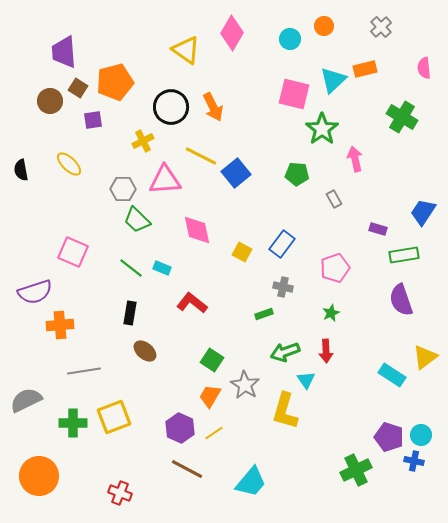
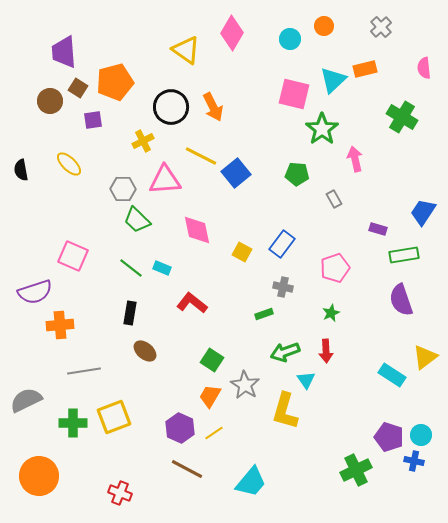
pink square at (73, 252): moved 4 px down
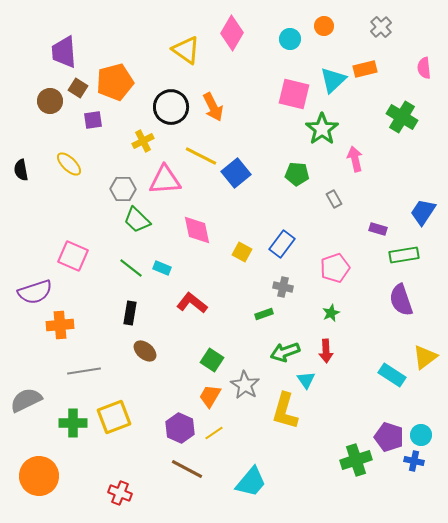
green cross at (356, 470): moved 10 px up; rotated 8 degrees clockwise
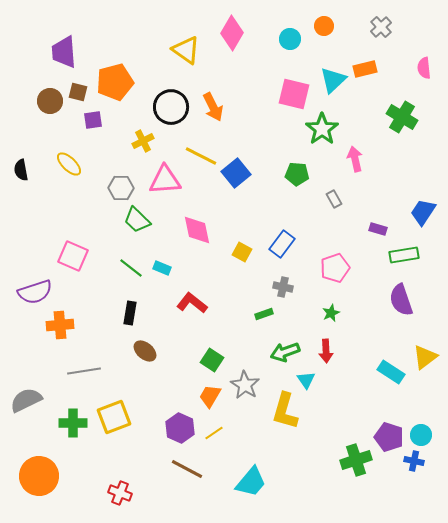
brown square at (78, 88): moved 4 px down; rotated 18 degrees counterclockwise
gray hexagon at (123, 189): moved 2 px left, 1 px up
cyan rectangle at (392, 375): moved 1 px left, 3 px up
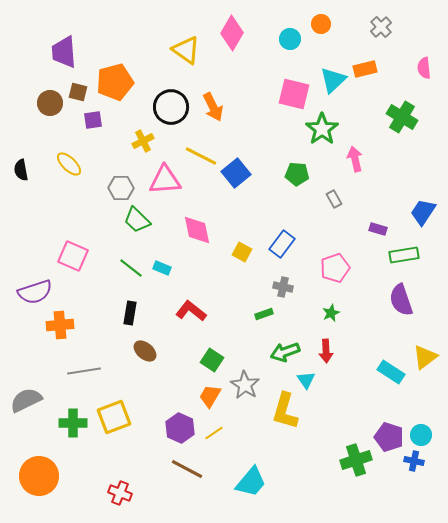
orange circle at (324, 26): moved 3 px left, 2 px up
brown circle at (50, 101): moved 2 px down
red L-shape at (192, 303): moved 1 px left, 8 px down
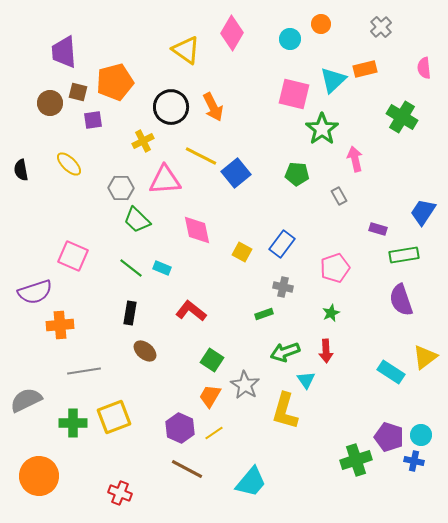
gray rectangle at (334, 199): moved 5 px right, 3 px up
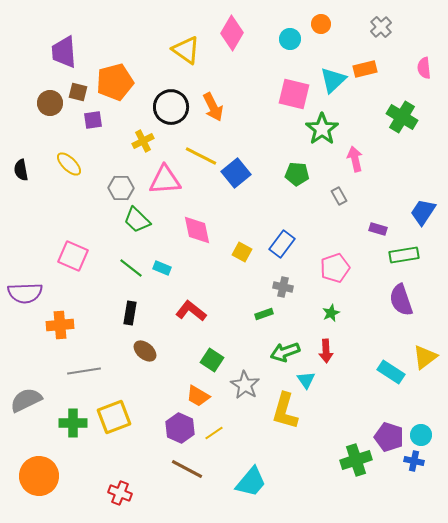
purple semicircle at (35, 292): moved 10 px left, 1 px down; rotated 16 degrees clockwise
orange trapezoid at (210, 396): moved 12 px left; rotated 90 degrees counterclockwise
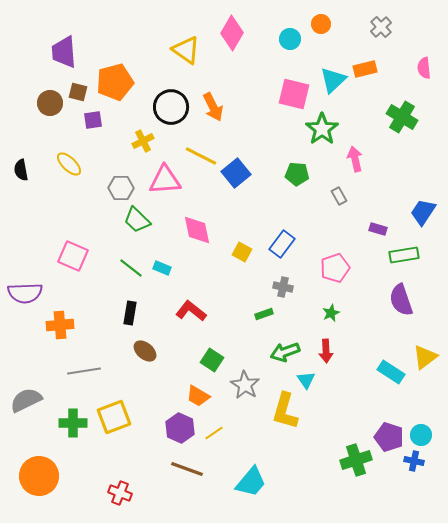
brown line at (187, 469): rotated 8 degrees counterclockwise
